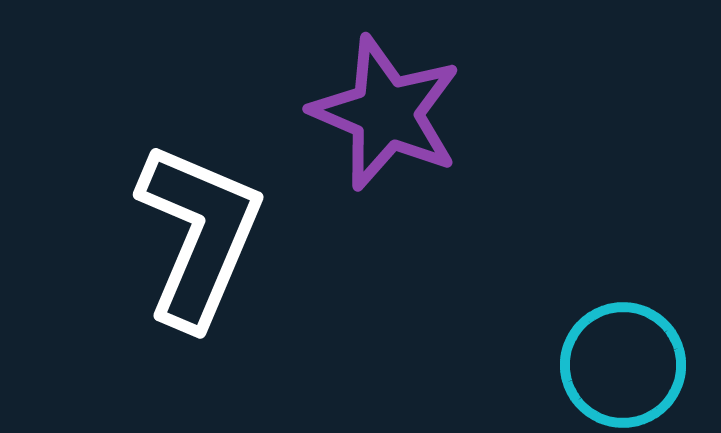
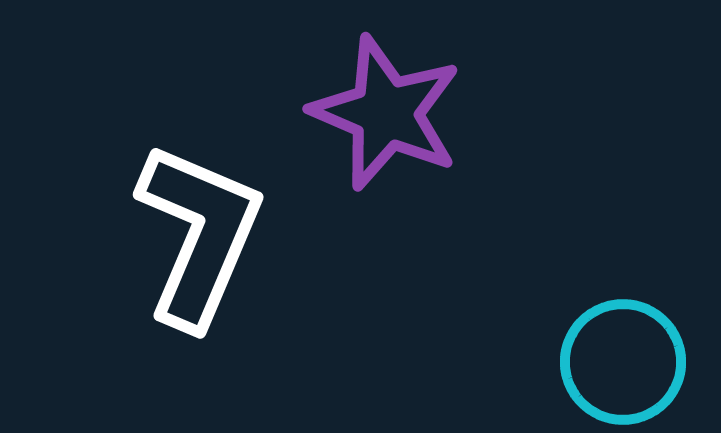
cyan circle: moved 3 px up
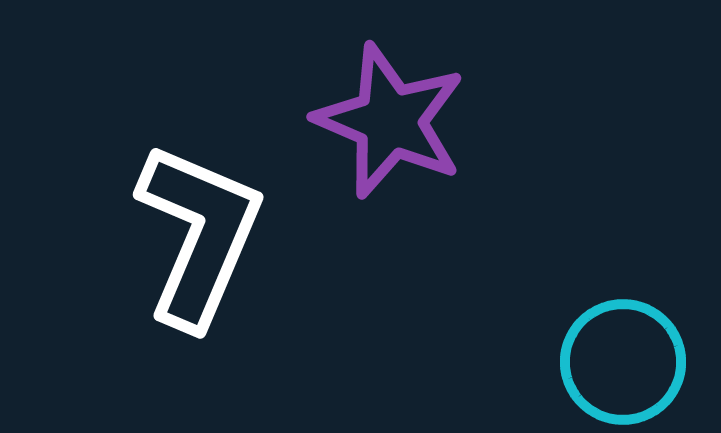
purple star: moved 4 px right, 8 px down
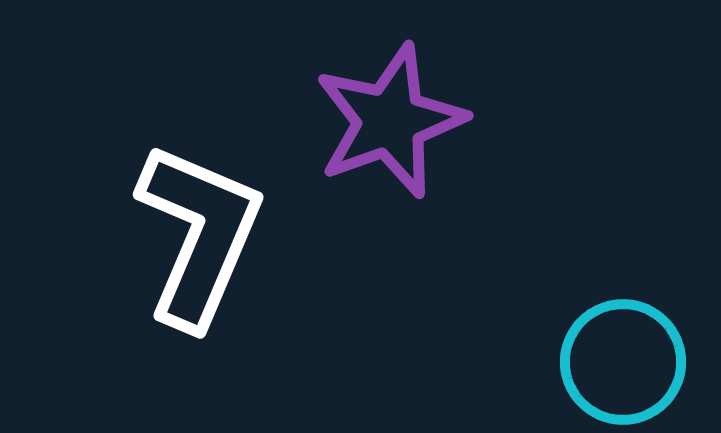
purple star: rotated 29 degrees clockwise
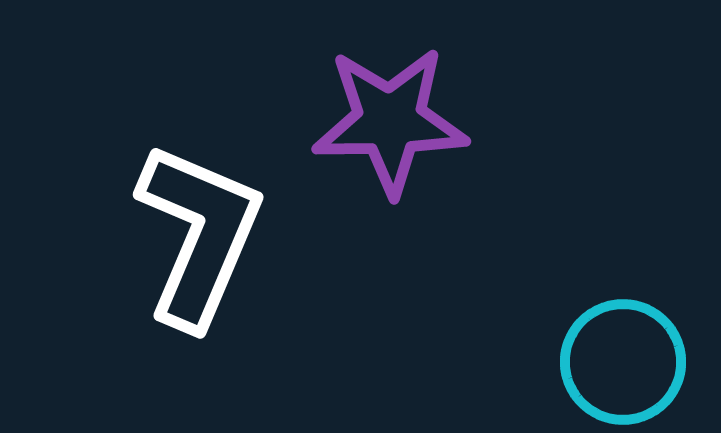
purple star: rotated 19 degrees clockwise
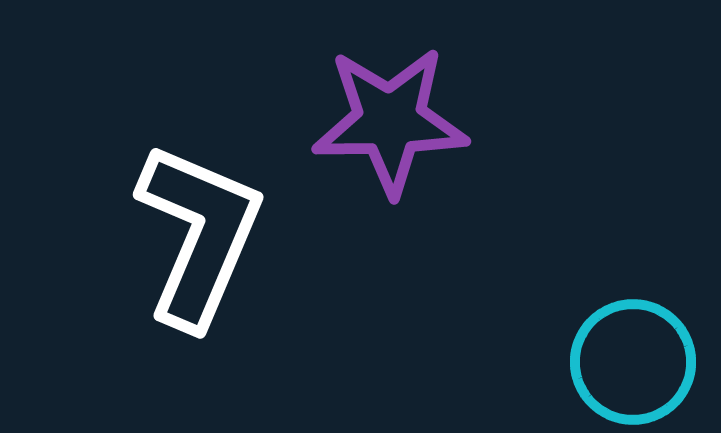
cyan circle: moved 10 px right
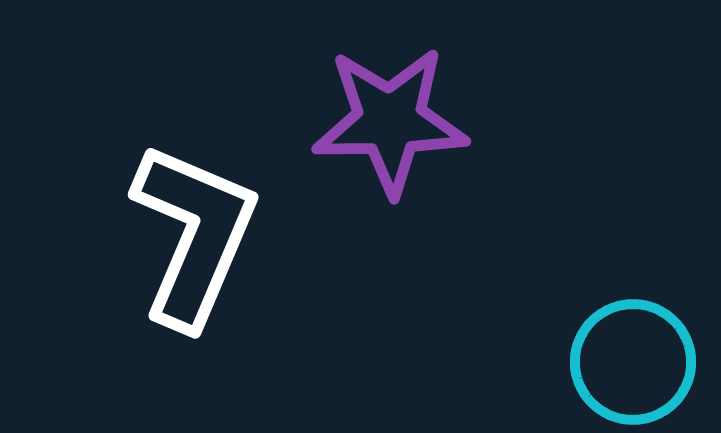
white L-shape: moved 5 px left
